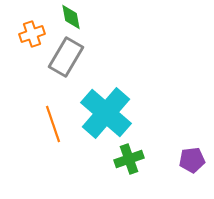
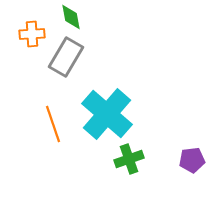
orange cross: rotated 15 degrees clockwise
cyan cross: moved 1 px right, 1 px down
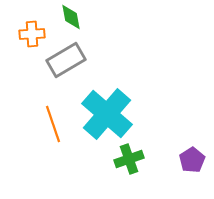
gray rectangle: moved 3 px down; rotated 30 degrees clockwise
purple pentagon: rotated 25 degrees counterclockwise
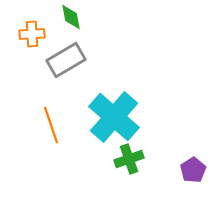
cyan cross: moved 7 px right, 3 px down
orange line: moved 2 px left, 1 px down
purple pentagon: moved 1 px right, 10 px down
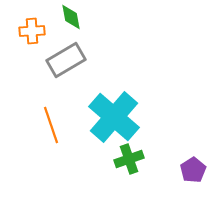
orange cross: moved 3 px up
